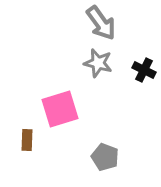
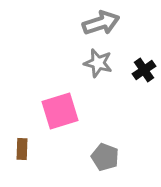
gray arrow: rotated 72 degrees counterclockwise
black cross: rotated 30 degrees clockwise
pink square: moved 2 px down
brown rectangle: moved 5 px left, 9 px down
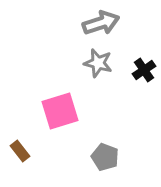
brown rectangle: moved 2 px left, 2 px down; rotated 40 degrees counterclockwise
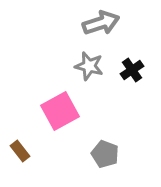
gray star: moved 9 px left, 3 px down
black cross: moved 12 px left
pink square: rotated 12 degrees counterclockwise
gray pentagon: moved 3 px up
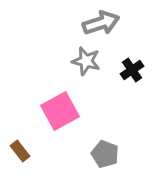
gray star: moved 3 px left, 5 px up
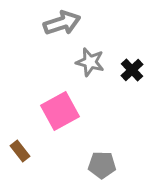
gray arrow: moved 39 px left
gray star: moved 4 px right, 1 px down
black cross: rotated 10 degrees counterclockwise
gray pentagon: moved 3 px left, 11 px down; rotated 20 degrees counterclockwise
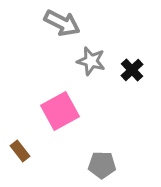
gray arrow: rotated 45 degrees clockwise
gray star: moved 1 px right, 1 px up
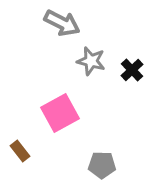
pink square: moved 2 px down
